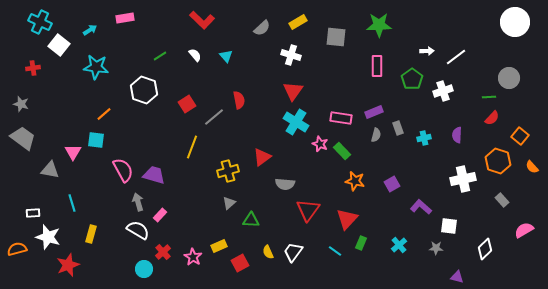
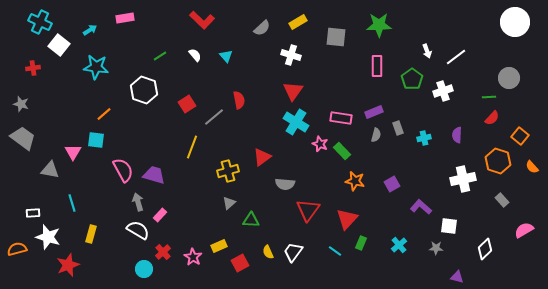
white arrow at (427, 51): rotated 72 degrees clockwise
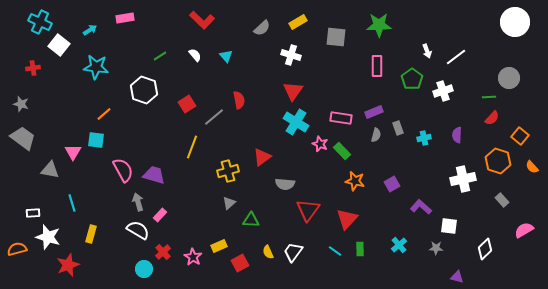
green rectangle at (361, 243): moved 1 px left, 6 px down; rotated 24 degrees counterclockwise
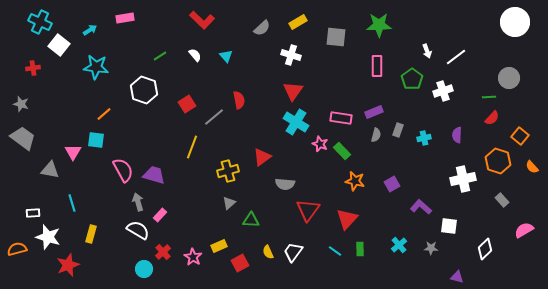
gray rectangle at (398, 128): moved 2 px down; rotated 40 degrees clockwise
gray star at (436, 248): moved 5 px left
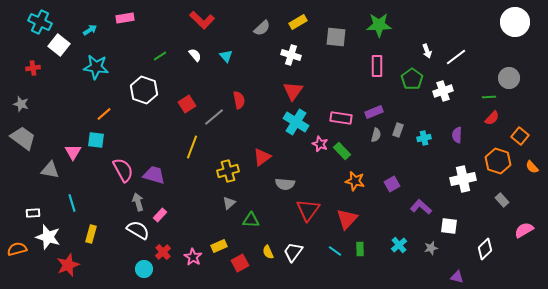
gray star at (431, 248): rotated 16 degrees counterclockwise
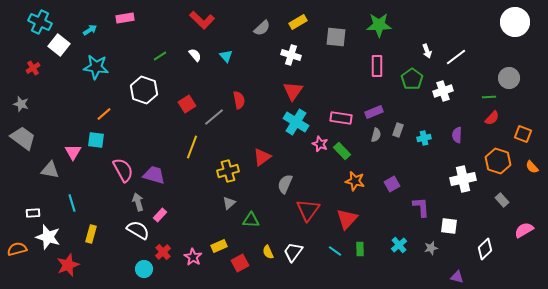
red cross at (33, 68): rotated 24 degrees counterclockwise
orange square at (520, 136): moved 3 px right, 2 px up; rotated 18 degrees counterclockwise
gray semicircle at (285, 184): rotated 108 degrees clockwise
purple L-shape at (421, 207): rotated 45 degrees clockwise
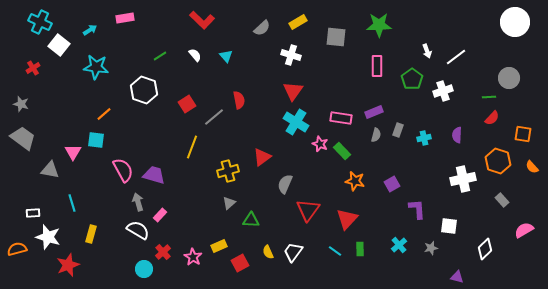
orange square at (523, 134): rotated 12 degrees counterclockwise
purple L-shape at (421, 207): moved 4 px left, 2 px down
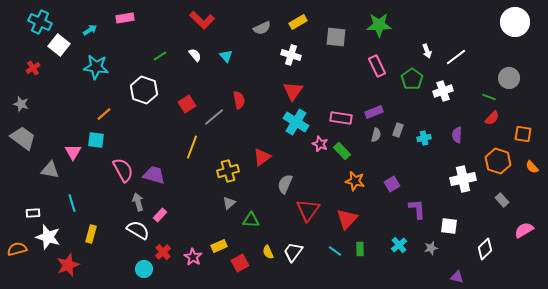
gray semicircle at (262, 28): rotated 18 degrees clockwise
pink rectangle at (377, 66): rotated 25 degrees counterclockwise
green line at (489, 97): rotated 24 degrees clockwise
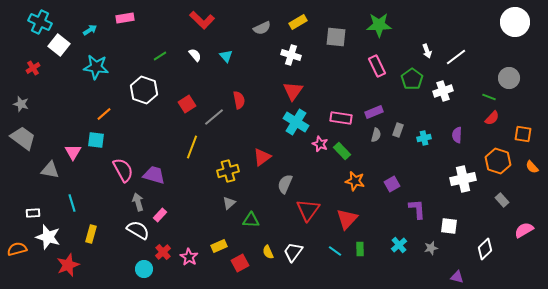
pink star at (193, 257): moved 4 px left
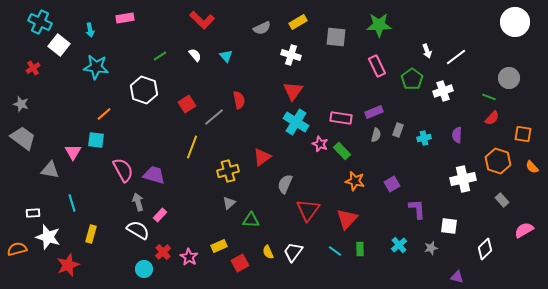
cyan arrow at (90, 30): rotated 112 degrees clockwise
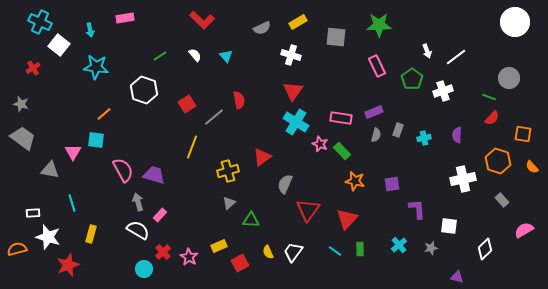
purple square at (392, 184): rotated 21 degrees clockwise
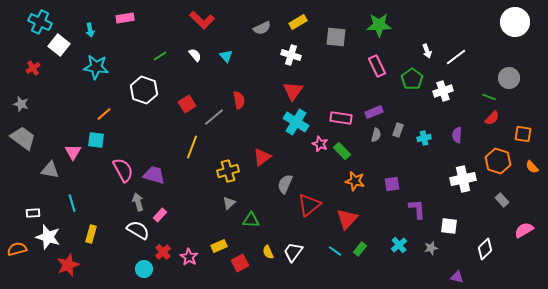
red triangle at (308, 210): moved 1 px right, 5 px up; rotated 15 degrees clockwise
green rectangle at (360, 249): rotated 40 degrees clockwise
